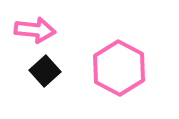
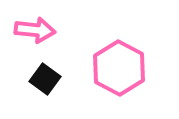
black square: moved 8 px down; rotated 12 degrees counterclockwise
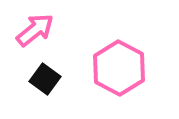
pink arrow: rotated 45 degrees counterclockwise
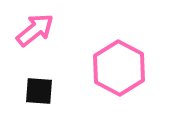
black square: moved 6 px left, 12 px down; rotated 32 degrees counterclockwise
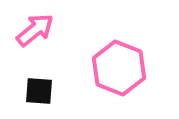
pink hexagon: rotated 6 degrees counterclockwise
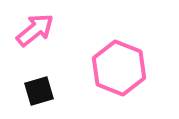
black square: rotated 20 degrees counterclockwise
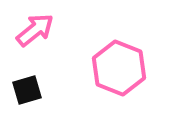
black square: moved 12 px left, 1 px up
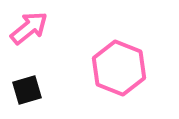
pink arrow: moved 6 px left, 2 px up
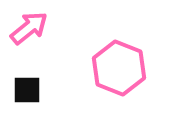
black square: rotated 16 degrees clockwise
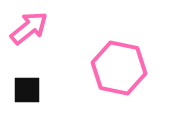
pink hexagon: rotated 10 degrees counterclockwise
